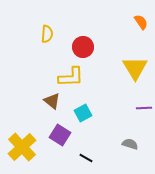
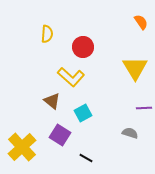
yellow L-shape: rotated 44 degrees clockwise
gray semicircle: moved 11 px up
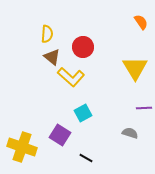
brown triangle: moved 44 px up
yellow cross: rotated 28 degrees counterclockwise
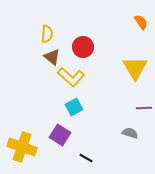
cyan square: moved 9 px left, 6 px up
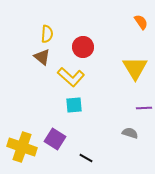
brown triangle: moved 10 px left
cyan square: moved 2 px up; rotated 24 degrees clockwise
purple square: moved 5 px left, 4 px down
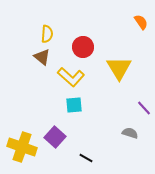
yellow triangle: moved 16 px left
purple line: rotated 49 degrees clockwise
purple square: moved 2 px up; rotated 10 degrees clockwise
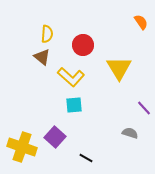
red circle: moved 2 px up
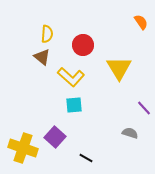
yellow cross: moved 1 px right, 1 px down
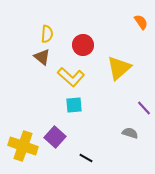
yellow triangle: rotated 20 degrees clockwise
yellow cross: moved 2 px up
